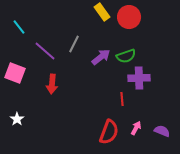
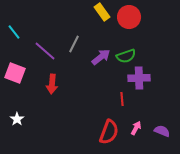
cyan line: moved 5 px left, 5 px down
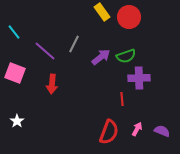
white star: moved 2 px down
pink arrow: moved 1 px right, 1 px down
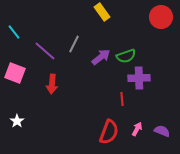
red circle: moved 32 px right
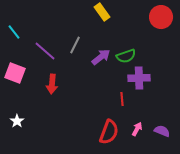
gray line: moved 1 px right, 1 px down
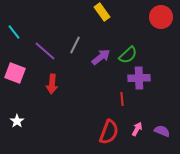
green semicircle: moved 2 px right, 1 px up; rotated 24 degrees counterclockwise
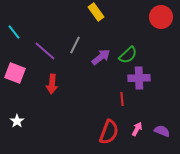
yellow rectangle: moved 6 px left
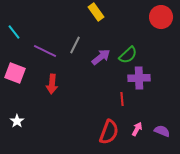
purple line: rotated 15 degrees counterclockwise
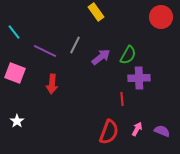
green semicircle: rotated 18 degrees counterclockwise
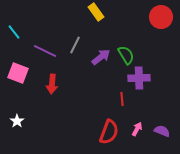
green semicircle: moved 2 px left; rotated 60 degrees counterclockwise
pink square: moved 3 px right
